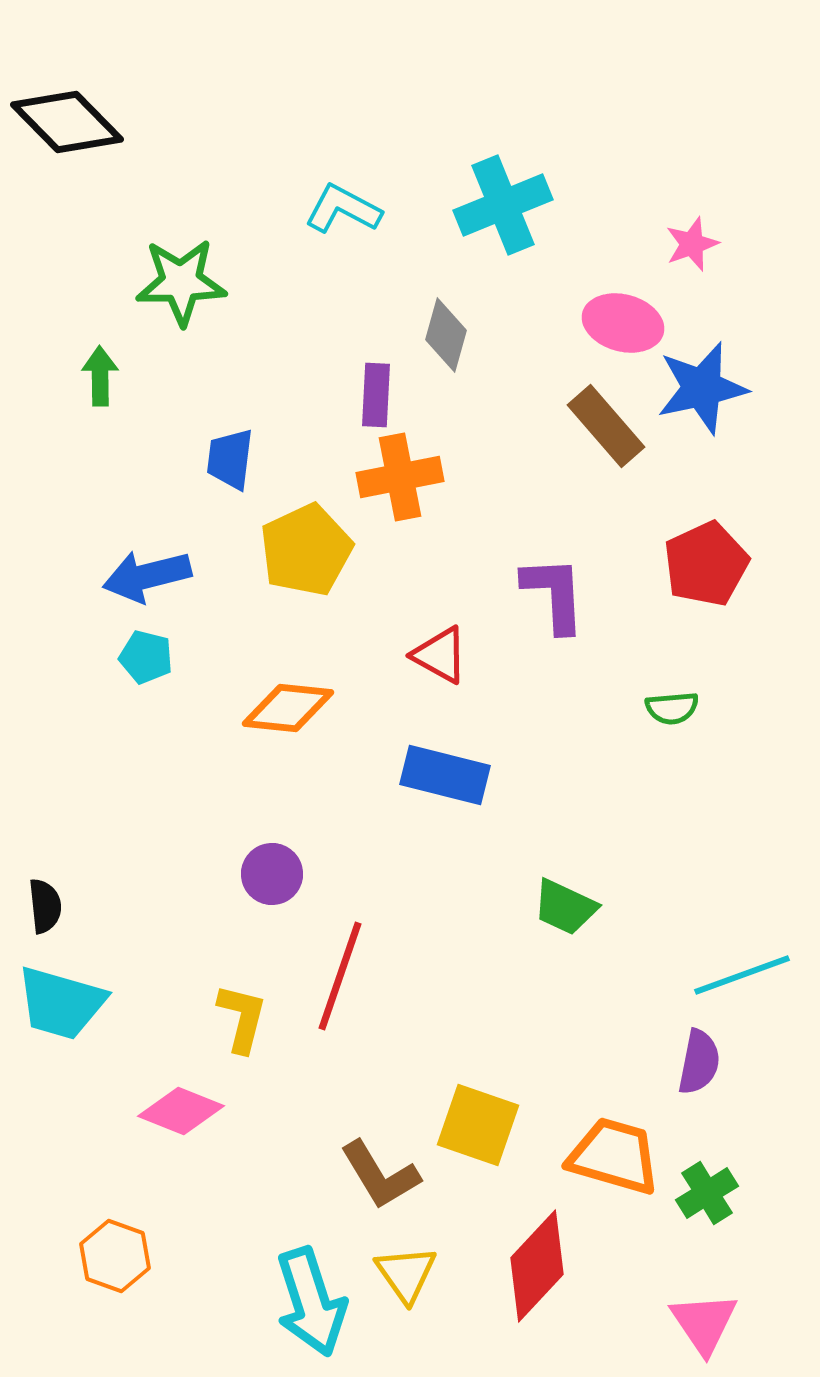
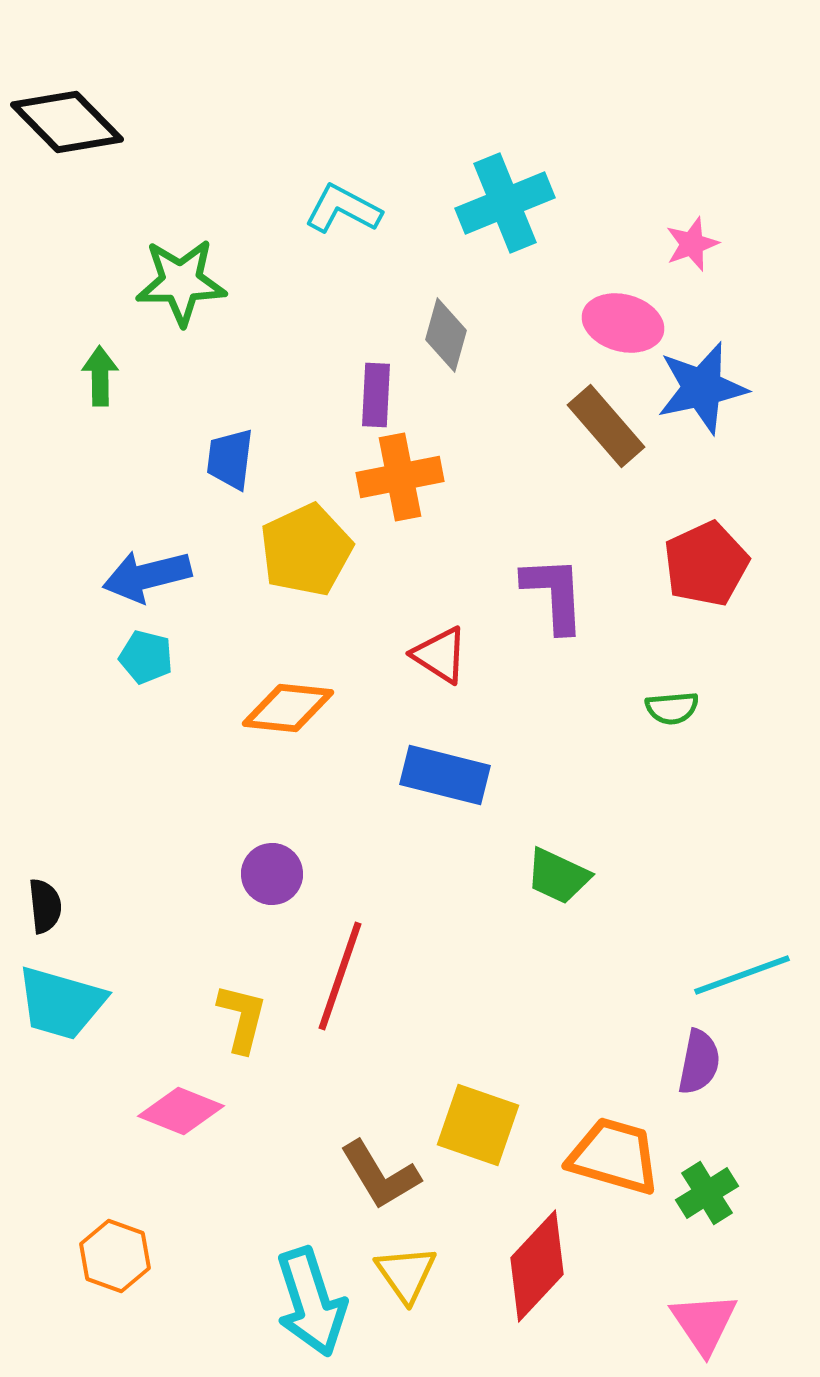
cyan cross: moved 2 px right, 2 px up
red triangle: rotated 4 degrees clockwise
green trapezoid: moved 7 px left, 31 px up
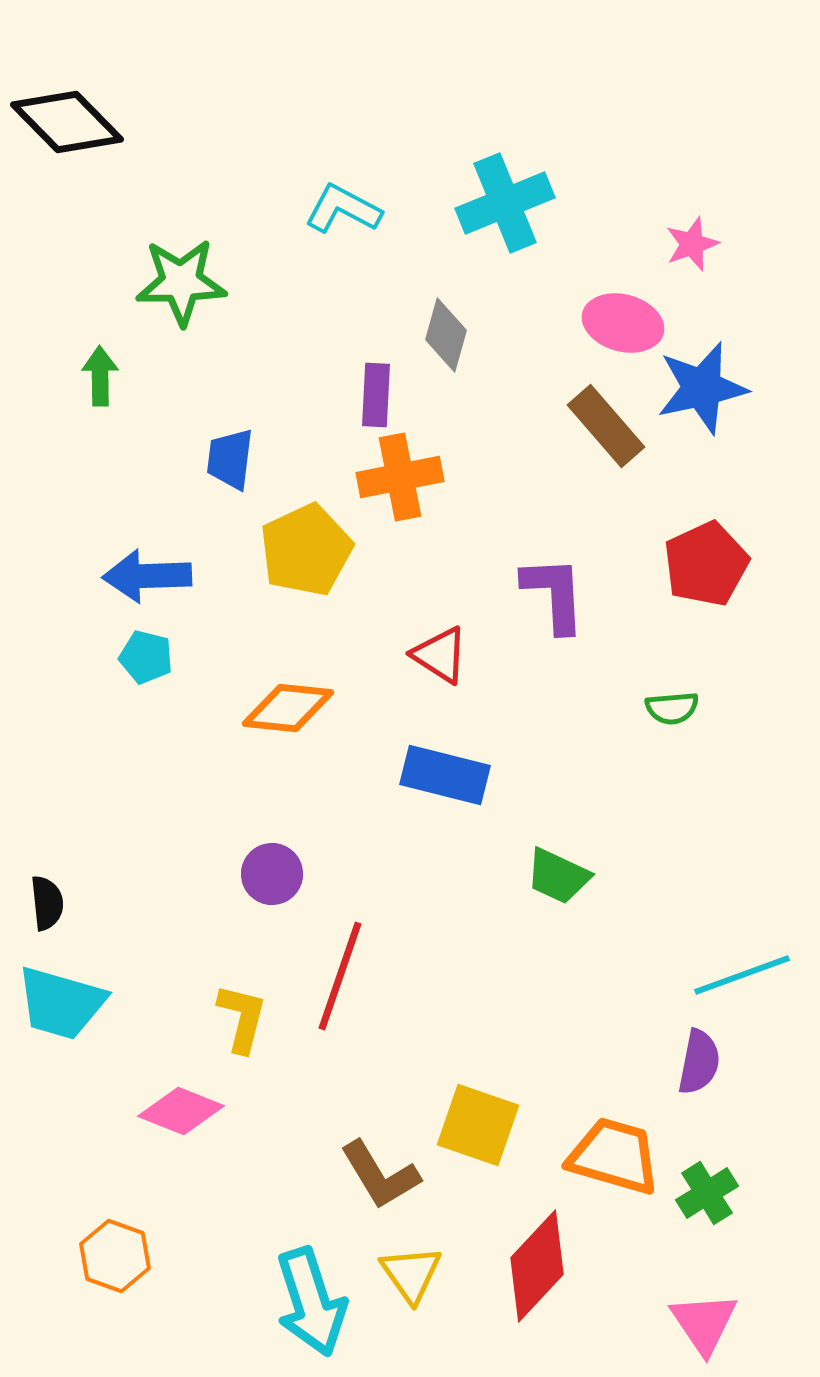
blue arrow: rotated 12 degrees clockwise
black semicircle: moved 2 px right, 3 px up
yellow triangle: moved 5 px right
